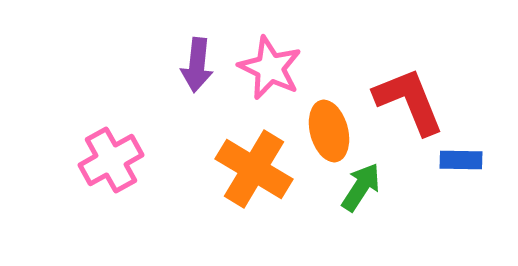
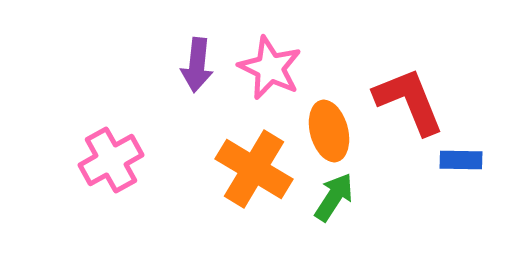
green arrow: moved 27 px left, 10 px down
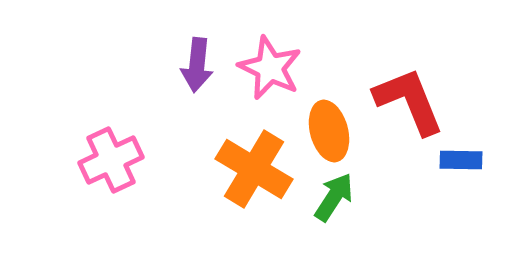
pink cross: rotated 4 degrees clockwise
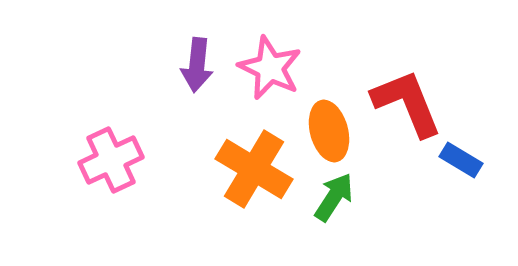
red L-shape: moved 2 px left, 2 px down
blue rectangle: rotated 30 degrees clockwise
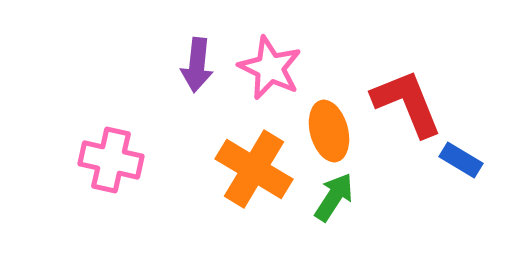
pink cross: rotated 38 degrees clockwise
